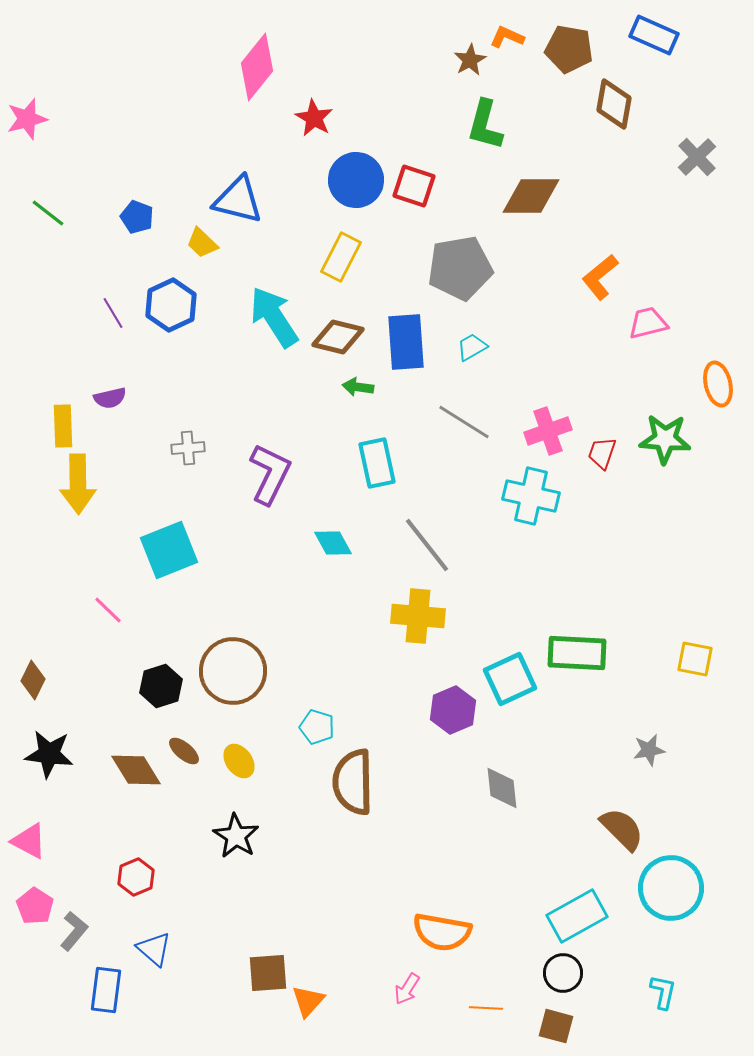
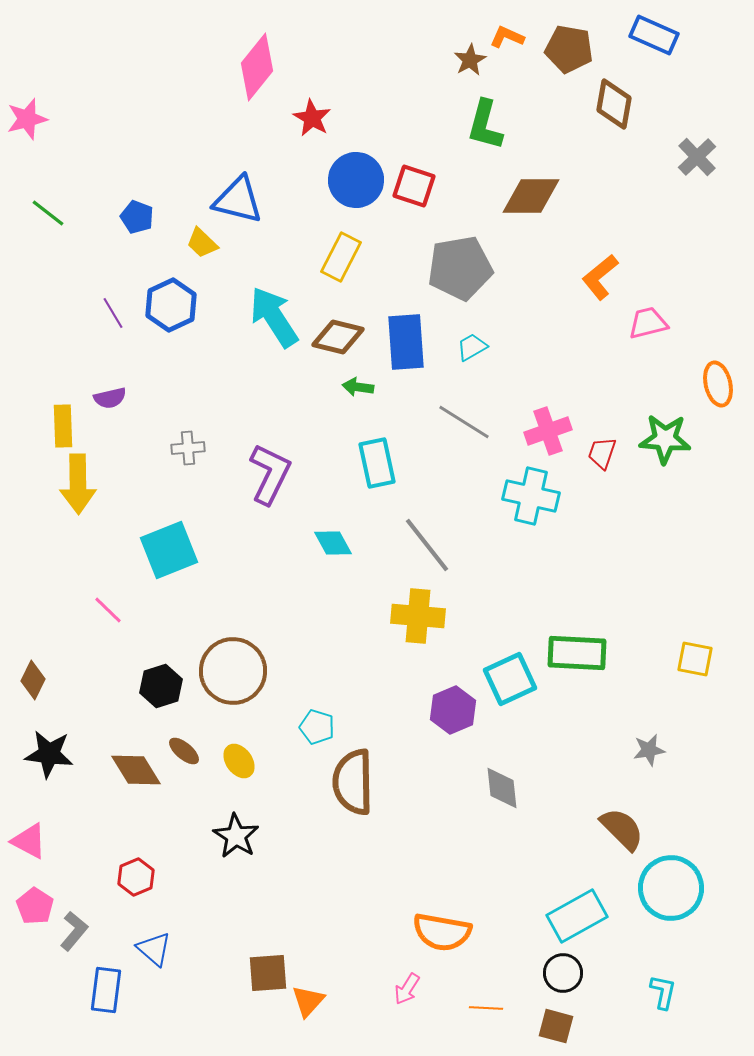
red star at (314, 118): moved 2 px left
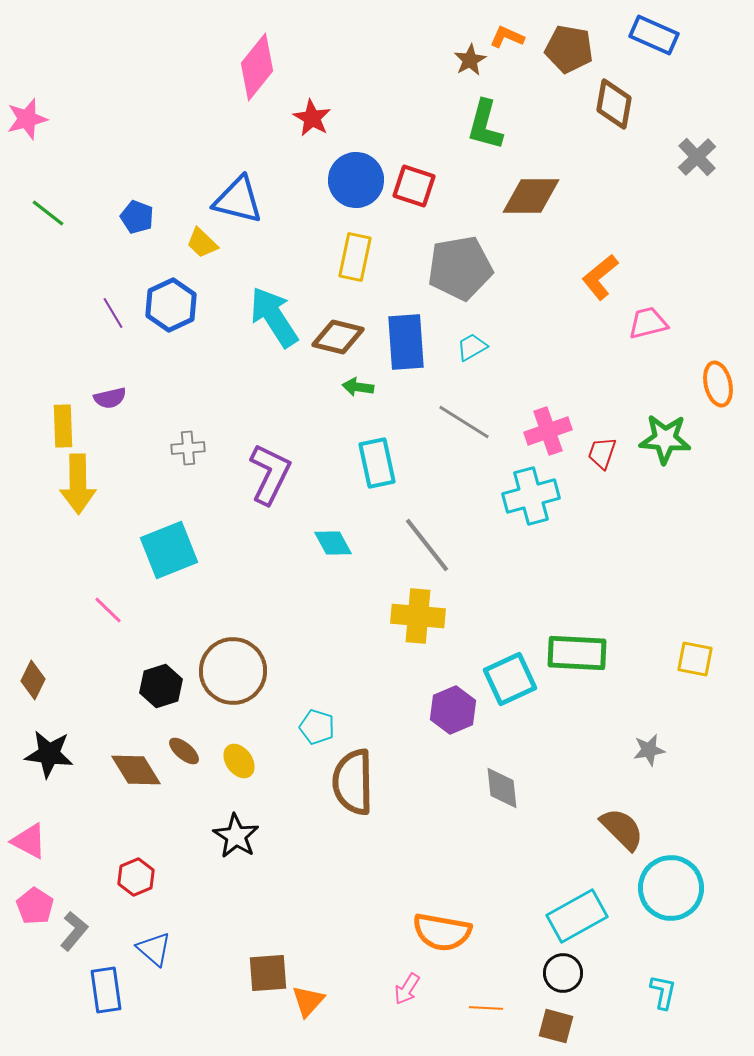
yellow rectangle at (341, 257): moved 14 px right; rotated 15 degrees counterclockwise
cyan cross at (531, 496): rotated 28 degrees counterclockwise
blue rectangle at (106, 990): rotated 15 degrees counterclockwise
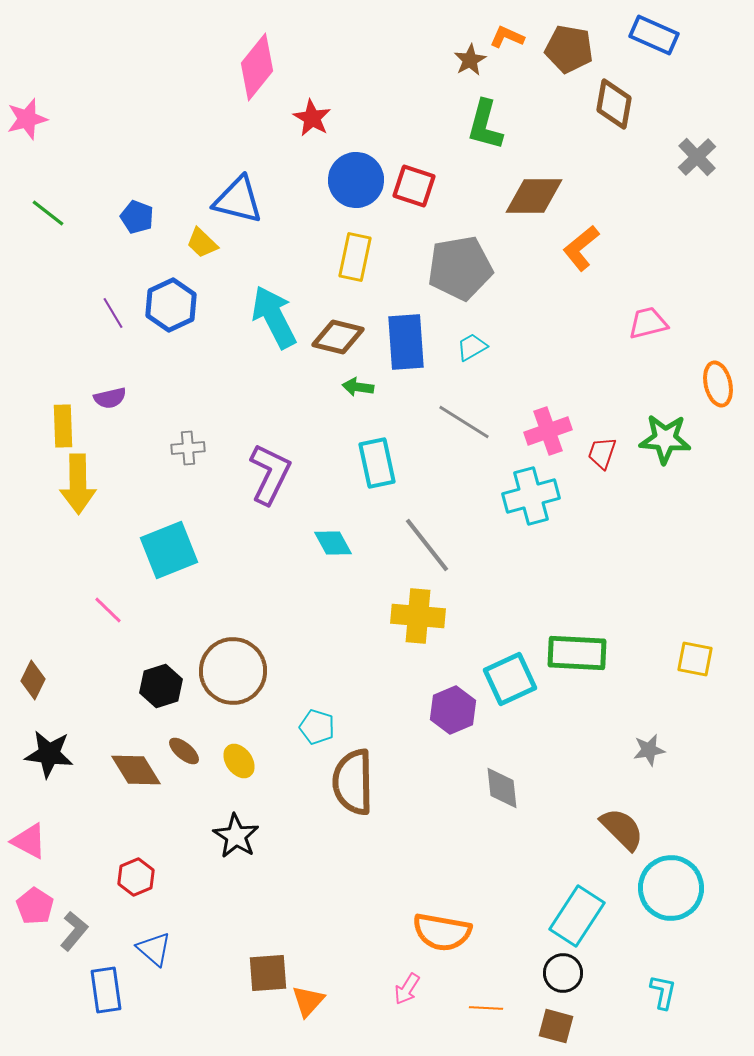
brown diamond at (531, 196): moved 3 px right
orange L-shape at (600, 277): moved 19 px left, 29 px up
cyan arrow at (274, 317): rotated 6 degrees clockwise
cyan rectangle at (577, 916): rotated 28 degrees counterclockwise
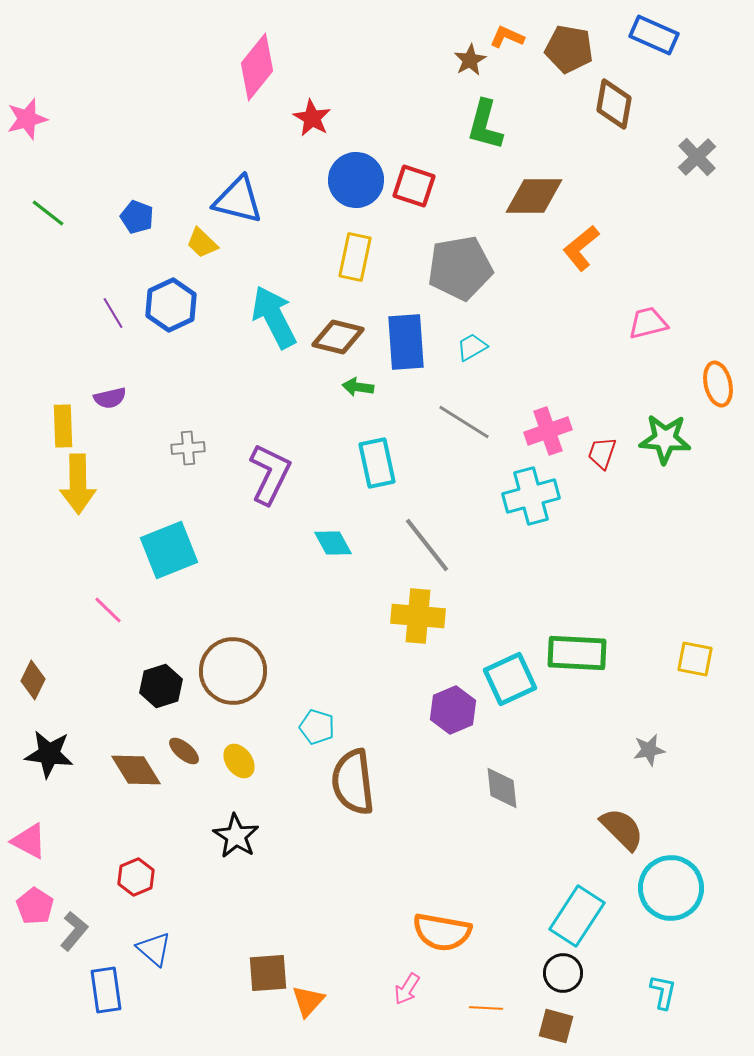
brown semicircle at (353, 782): rotated 6 degrees counterclockwise
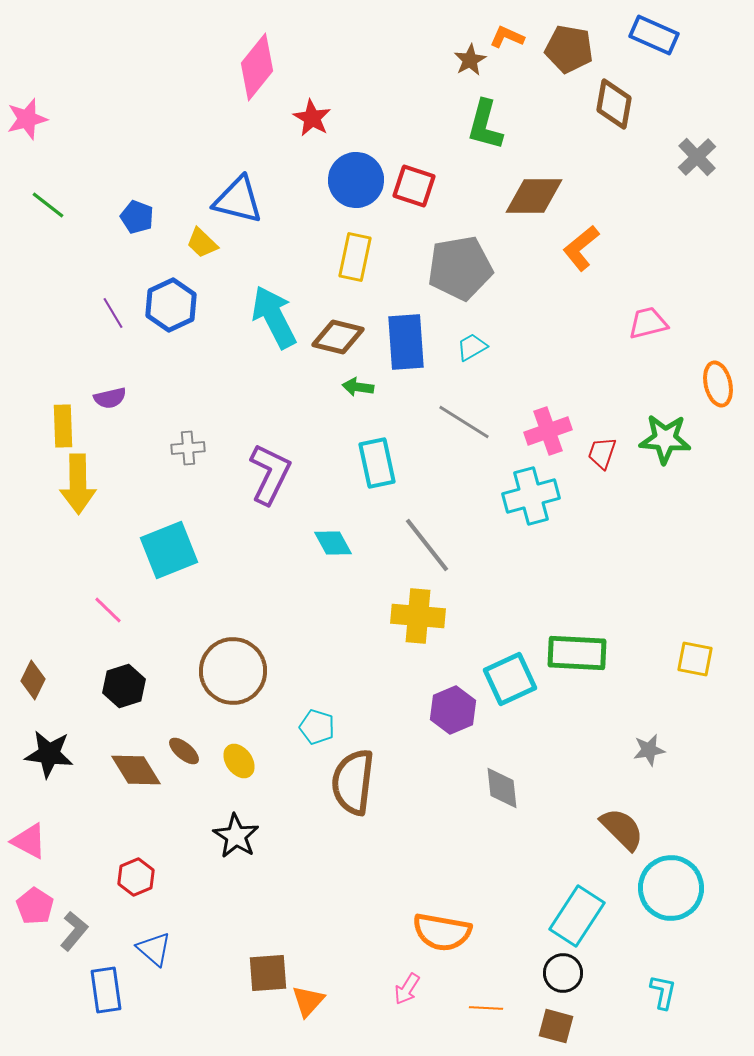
green line at (48, 213): moved 8 px up
black hexagon at (161, 686): moved 37 px left
brown semicircle at (353, 782): rotated 14 degrees clockwise
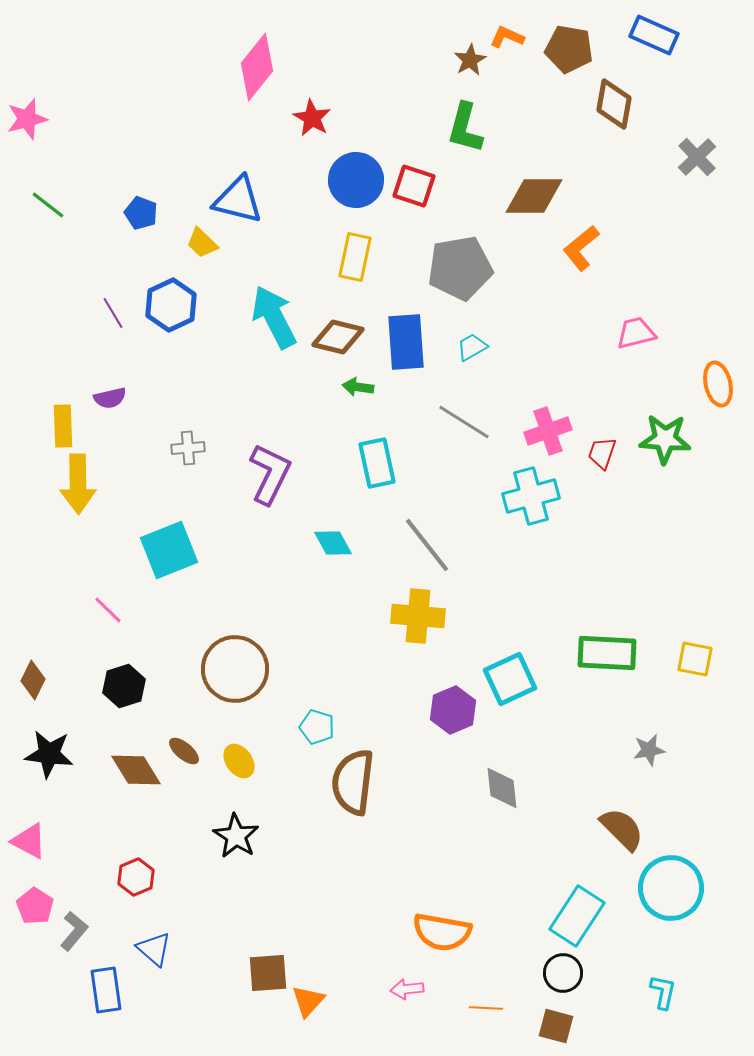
green L-shape at (485, 125): moved 20 px left, 3 px down
blue pentagon at (137, 217): moved 4 px right, 4 px up
pink trapezoid at (648, 323): moved 12 px left, 10 px down
green rectangle at (577, 653): moved 30 px right
brown circle at (233, 671): moved 2 px right, 2 px up
pink arrow at (407, 989): rotated 52 degrees clockwise
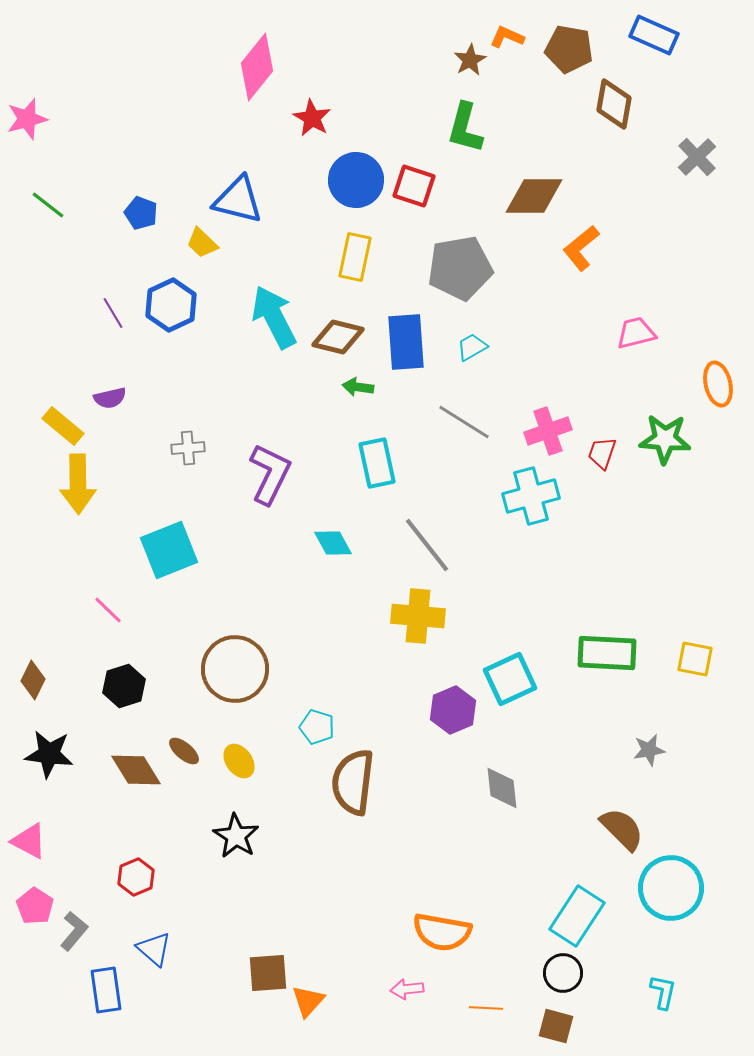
yellow rectangle at (63, 426): rotated 48 degrees counterclockwise
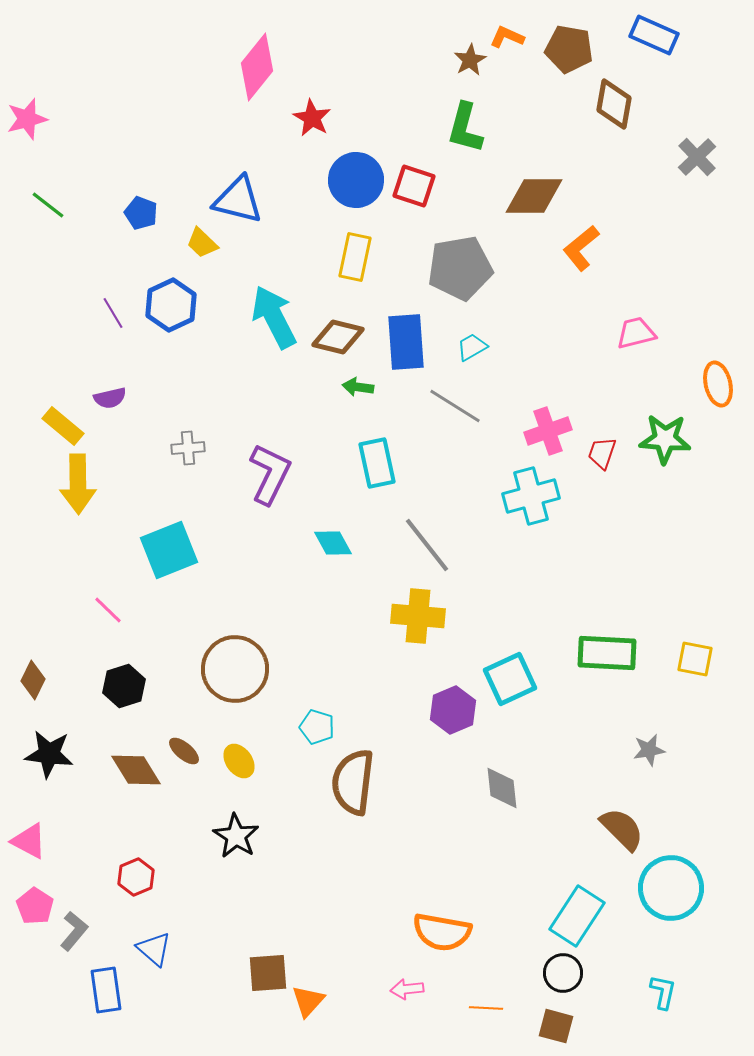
gray line at (464, 422): moved 9 px left, 16 px up
